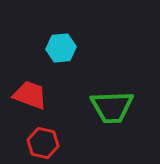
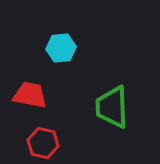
red trapezoid: rotated 9 degrees counterclockwise
green trapezoid: rotated 90 degrees clockwise
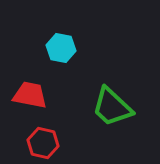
cyan hexagon: rotated 16 degrees clockwise
green trapezoid: rotated 45 degrees counterclockwise
